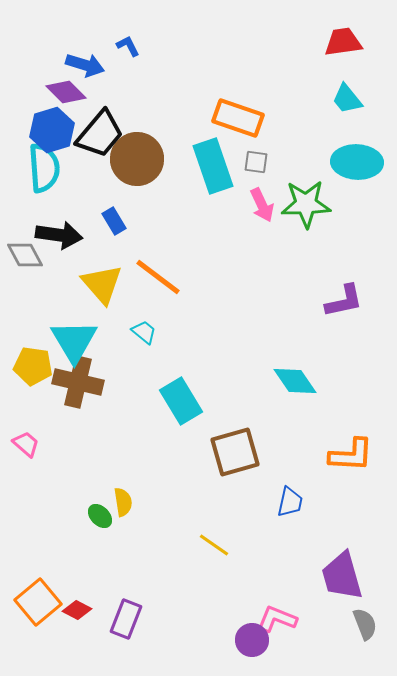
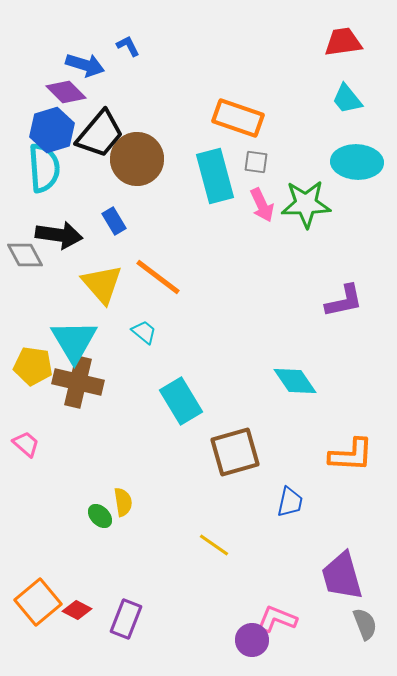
cyan rectangle at (213, 166): moved 2 px right, 10 px down; rotated 4 degrees clockwise
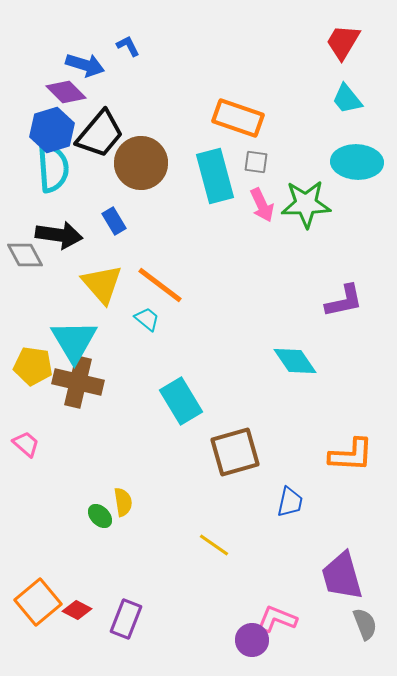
red trapezoid at (343, 42): rotated 51 degrees counterclockwise
brown circle at (137, 159): moved 4 px right, 4 px down
cyan semicircle at (44, 168): moved 9 px right
orange line at (158, 277): moved 2 px right, 8 px down
cyan trapezoid at (144, 332): moved 3 px right, 13 px up
cyan diamond at (295, 381): moved 20 px up
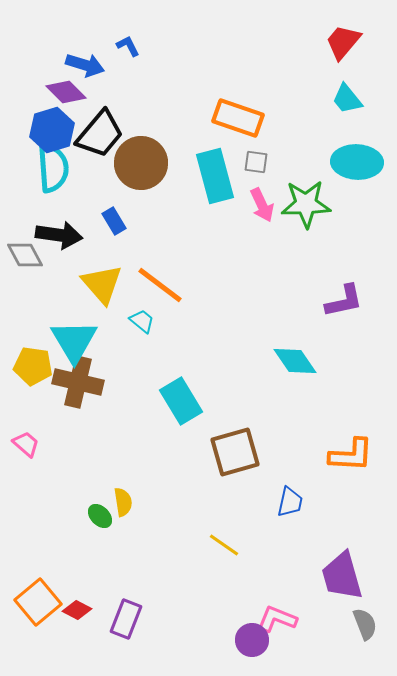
red trapezoid at (343, 42): rotated 9 degrees clockwise
cyan trapezoid at (147, 319): moved 5 px left, 2 px down
yellow line at (214, 545): moved 10 px right
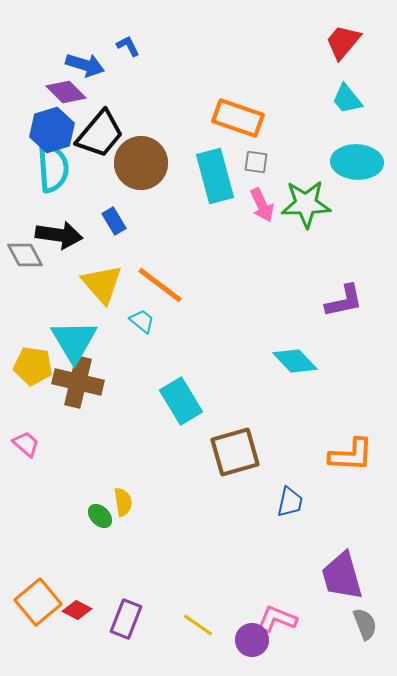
cyan diamond at (295, 361): rotated 9 degrees counterclockwise
yellow line at (224, 545): moved 26 px left, 80 px down
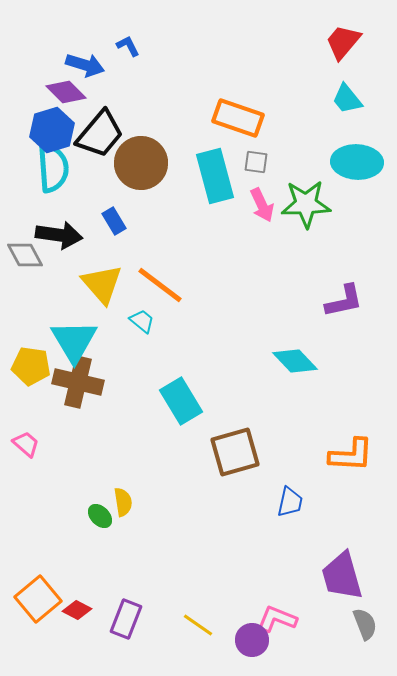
yellow pentagon at (33, 366): moved 2 px left
orange square at (38, 602): moved 3 px up
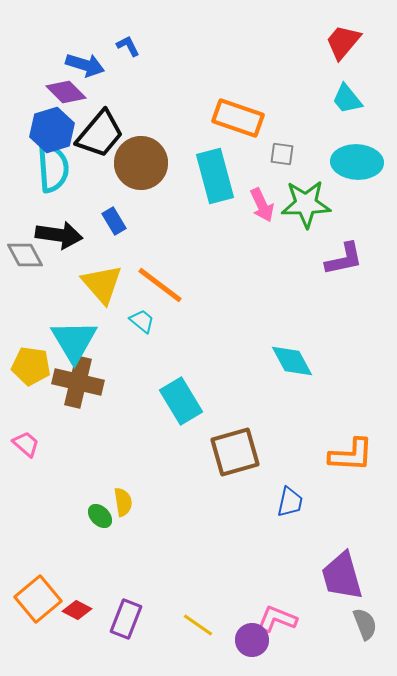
gray square at (256, 162): moved 26 px right, 8 px up
purple L-shape at (344, 301): moved 42 px up
cyan diamond at (295, 361): moved 3 px left; rotated 15 degrees clockwise
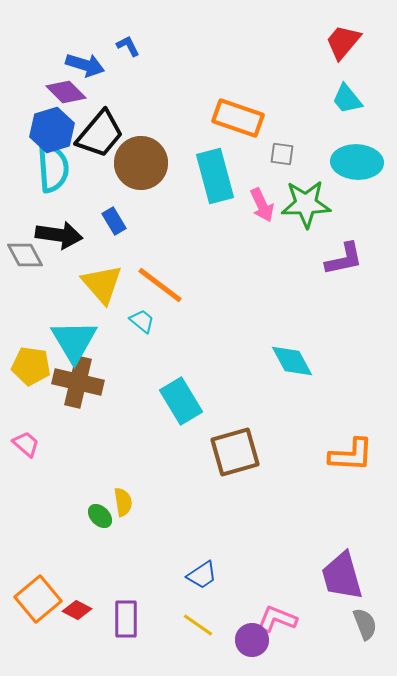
blue trapezoid at (290, 502): moved 88 px left, 73 px down; rotated 44 degrees clockwise
purple rectangle at (126, 619): rotated 21 degrees counterclockwise
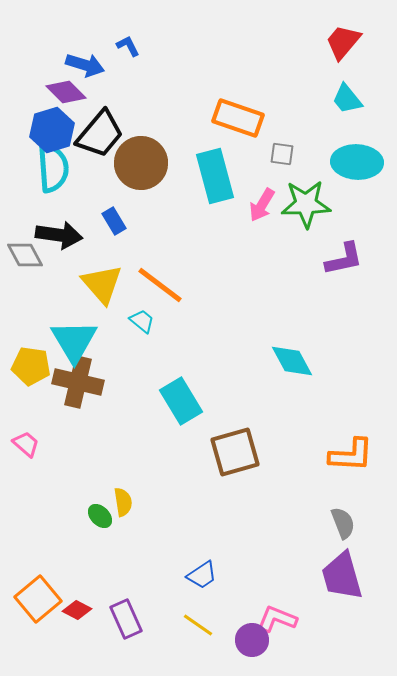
pink arrow at (262, 205): rotated 56 degrees clockwise
purple rectangle at (126, 619): rotated 24 degrees counterclockwise
gray semicircle at (365, 624): moved 22 px left, 101 px up
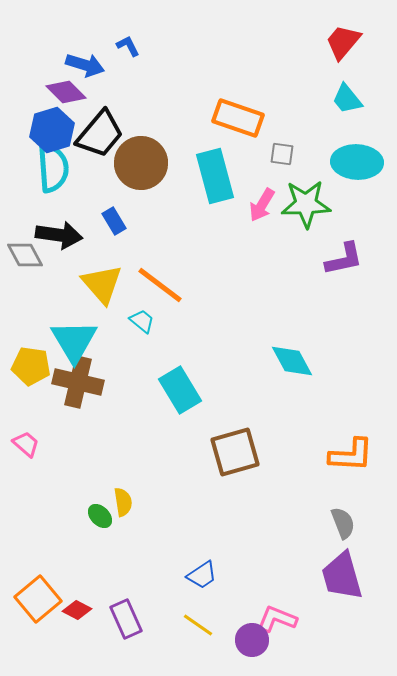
cyan rectangle at (181, 401): moved 1 px left, 11 px up
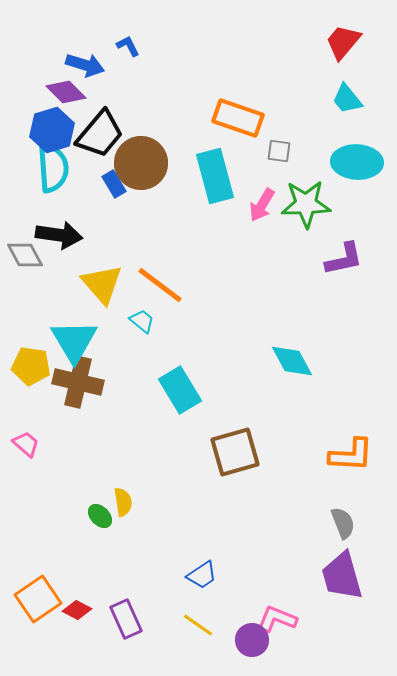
gray square at (282, 154): moved 3 px left, 3 px up
blue rectangle at (114, 221): moved 37 px up
orange square at (38, 599): rotated 6 degrees clockwise
